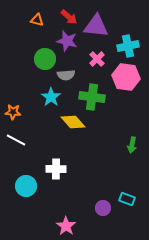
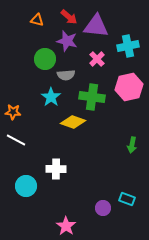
pink hexagon: moved 3 px right, 10 px down; rotated 20 degrees counterclockwise
yellow diamond: rotated 30 degrees counterclockwise
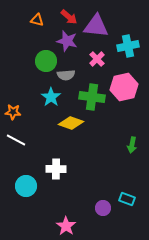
green circle: moved 1 px right, 2 px down
pink hexagon: moved 5 px left
yellow diamond: moved 2 px left, 1 px down
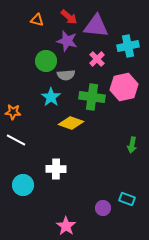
cyan circle: moved 3 px left, 1 px up
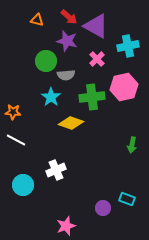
purple triangle: rotated 24 degrees clockwise
green cross: rotated 15 degrees counterclockwise
white cross: moved 1 px down; rotated 24 degrees counterclockwise
pink star: rotated 18 degrees clockwise
